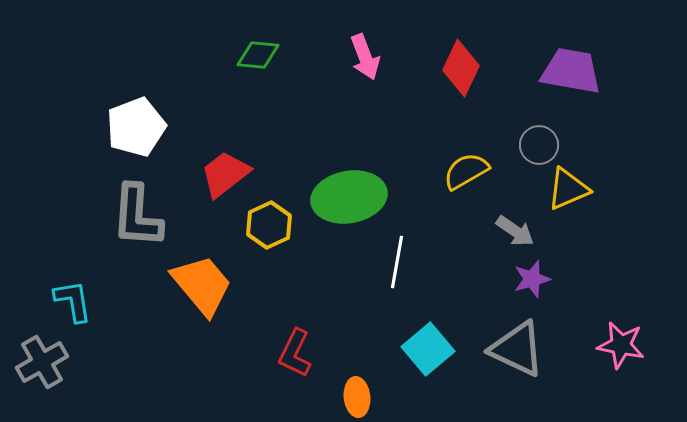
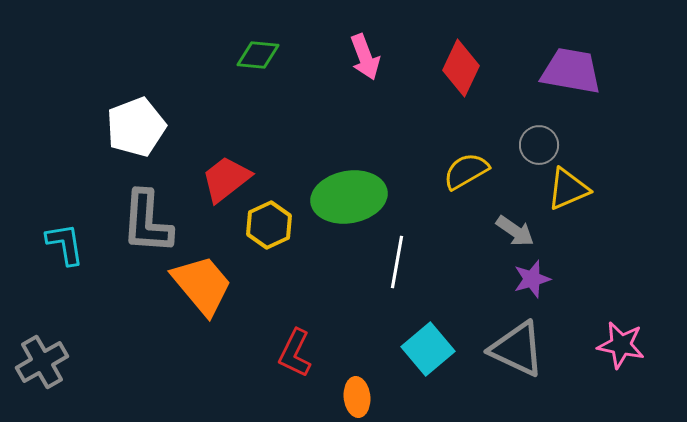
red trapezoid: moved 1 px right, 5 px down
gray L-shape: moved 10 px right, 6 px down
cyan L-shape: moved 8 px left, 57 px up
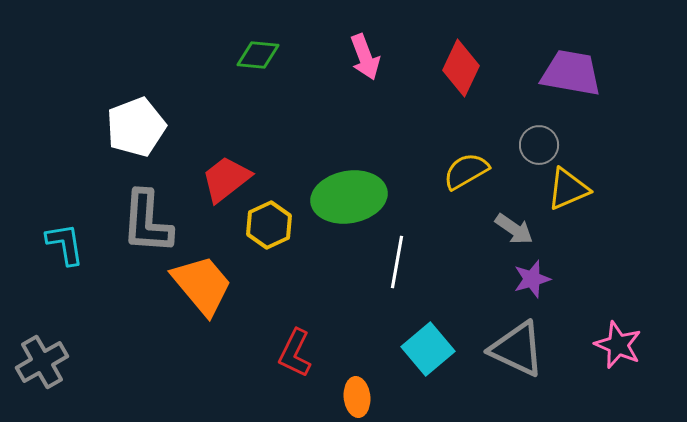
purple trapezoid: moved 2 px down
gray arrow: moved 1 px left, 2 px up
pink star: moved 3 px left; rotated 12 degrees clockwise
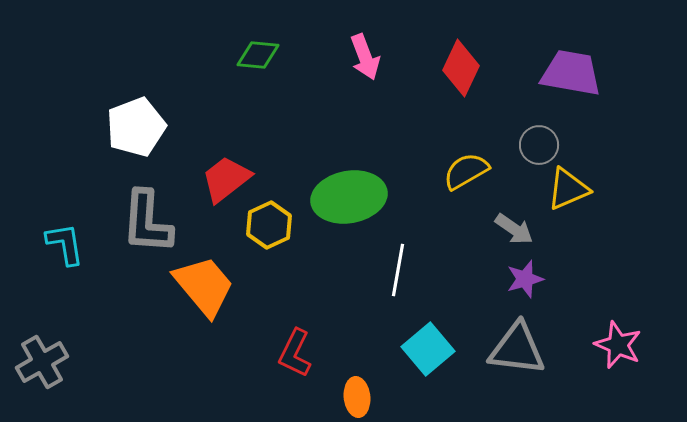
white line: moved 1 px right, 8 px down
purple star: moved 7 px left
orange trapezoid: moved 2 px right, 1 px down
gray triangle: rotated 18 degrees counterclockwise
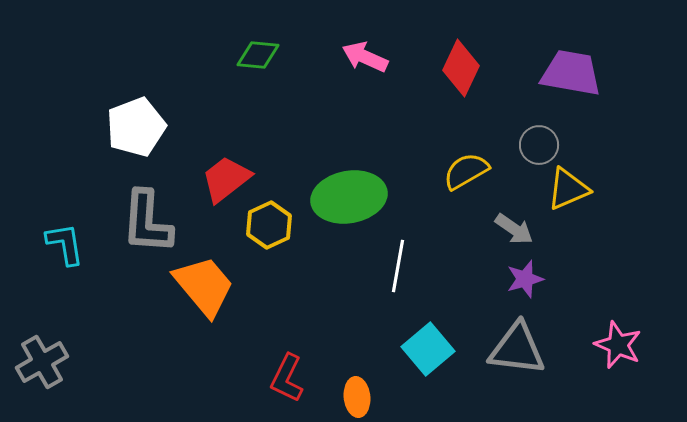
pink arrow: rotated 135 degrees clockwise
white line: moved 4 px up
red L-shape: moved 8 px left, 25 px down
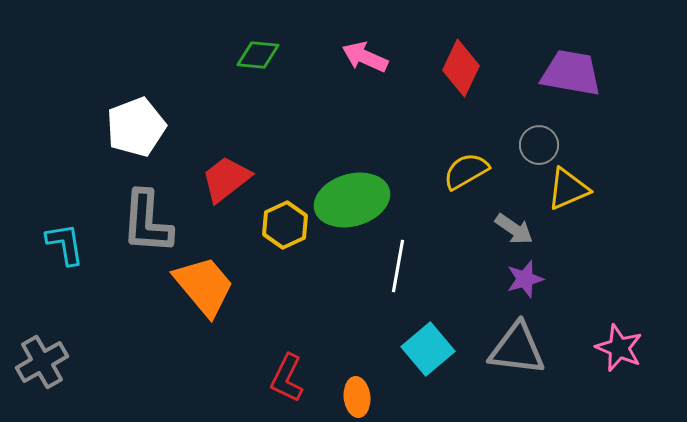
green ellipse: moved 3 px right, 3 px down; rotated 6 degrees counterclockwise
yellow hexagon: moved 16 px right
pink star: moved 1 px right, 3 px down
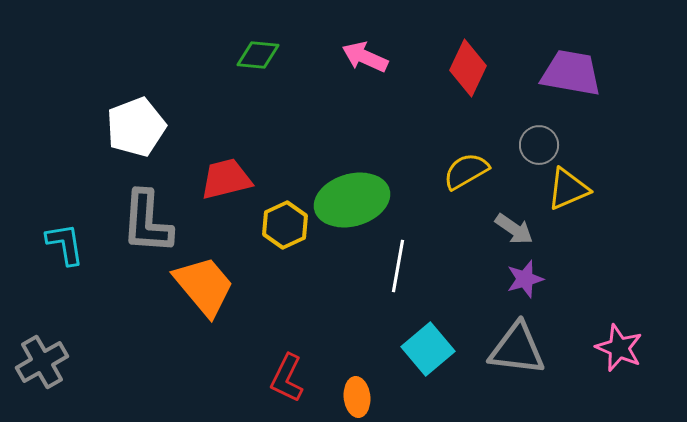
red diamond: moved 7 px right
red trapezoid: rotated 24 degrees clockwise
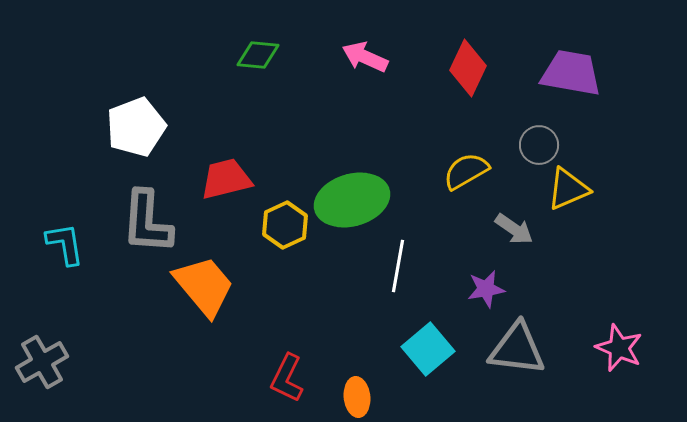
purple star: moved 39 px left, 10 px down; rotated 6 degrees clockwise
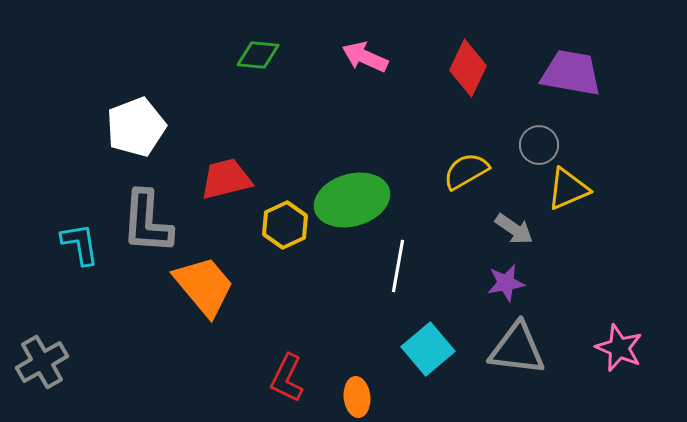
cyan L-shape: moved 15 px right
purple star: moved 20 px right, 6 px up
